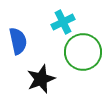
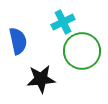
green circle: moved 1 px left, 1 px up
black star: rotated 16 degrees clockwise
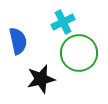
green circle: moved 3 px left, 2 px down
black star: rotated 8 degrees counterclockwise
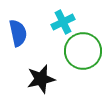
blue semicircle: moved 8 px up
green circle: moved 4 px right, 2 px up
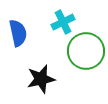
green circle: moved 3 px right
